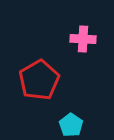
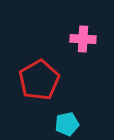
cyan pentagon: moved 4 px left, 1 px up; rotated 25 degrees clockwise
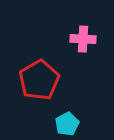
cyan pentagon: rotated 15 degrees counterclockwise
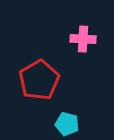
cyan pentagon: rotated 30 degrees counterclockwise
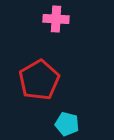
pink cross: moved 27 px left, 20 px up
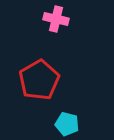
pink cross: rotated 10 degrees clockwise
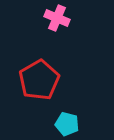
pink cross: moved 1 px right, 1 px up; rotated 10 degrees clockwise
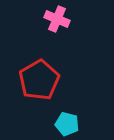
pink cross: moved 1 px down
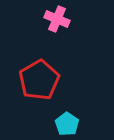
cyan pentagon: rotated 20 degrees clockwise
